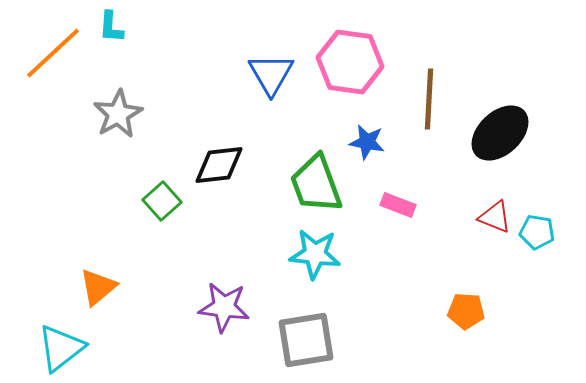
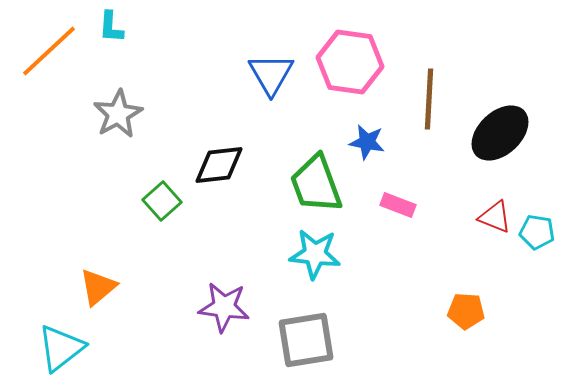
orange line: moved 4 px left, 2 px up
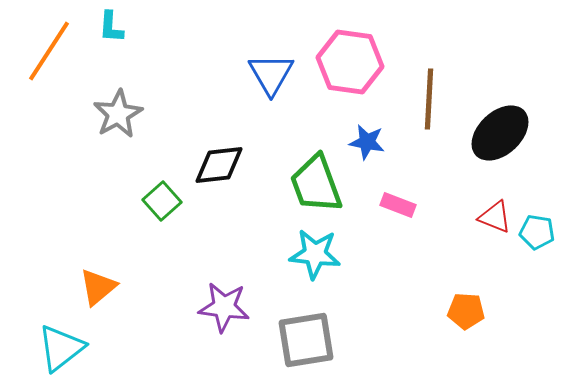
orange line: rotated 14 degrees counterclockwise
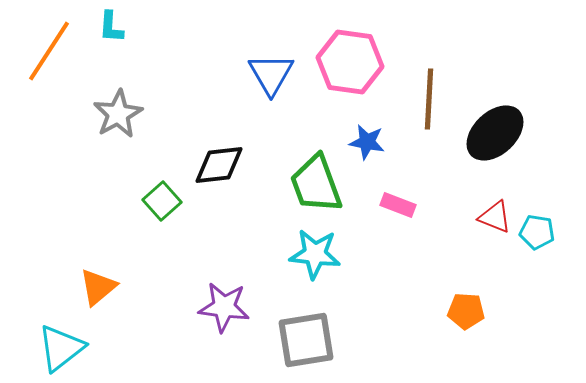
black ellipse: moved 5 px left
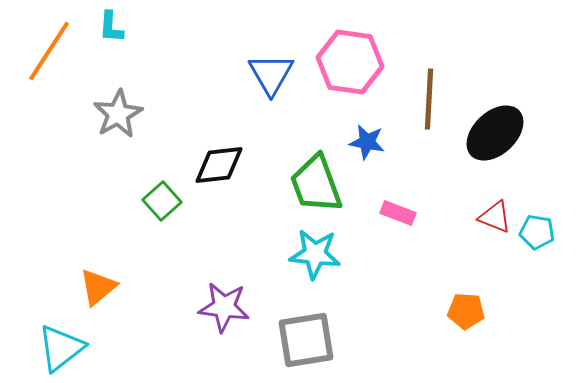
pink rectangle: moved 8 px down
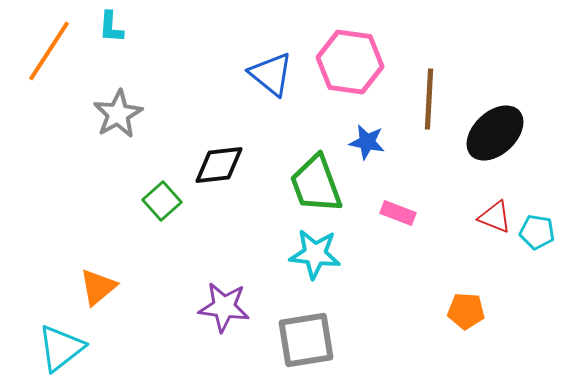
blue triangle: rotated 21 degrees counterclockwise
